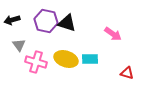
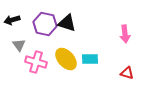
purple hexagon: moved 1 px left, 3 px down
pink arrow: moved 12 px right; rotated 48 degrees clockwise
yellow ellipse: rotated 30 degrees clockwise
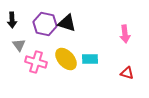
black arrow: rotated 77 degrees counterclockwise
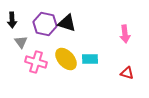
gray triangle: moved 2 px right, 3 px up
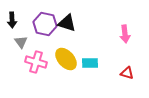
cyan rectangle: moved 4 px down
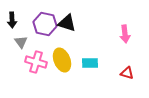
yellow ellipse: moved 4 px left, 1 px down; rotated 20 degrees clockwise
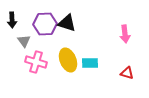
purple hexagon: rotated 15 degrees counterclockwise
gray triangle: moved 3 px right, 1 px up
yellow ellipse: moved 6 px right
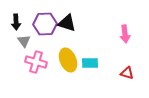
black arrow: moved 4 px right, 2 px down
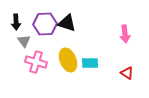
red triangle: rotated 16 degrees clockwise
